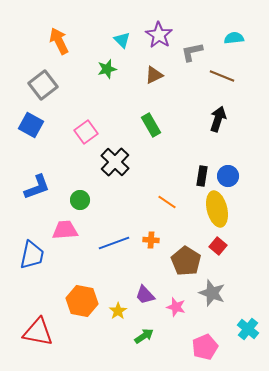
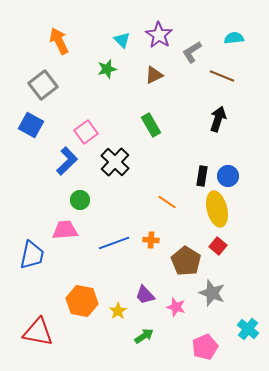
gray L-shape: rotated 20 degrees counterclockwise
blue L-shape: moved 30 px right, 26 px up; rotated 24 degrees counterclockwise
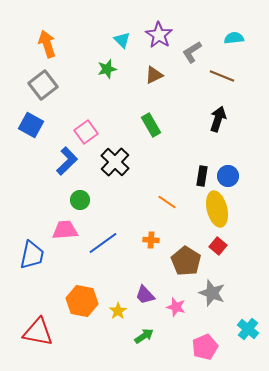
orange arrow: moved 12 px left, 3 px down; rotated 8 degrees clockwise
blue line: moved 11 px left; rotated 16 degrees counterclockwise
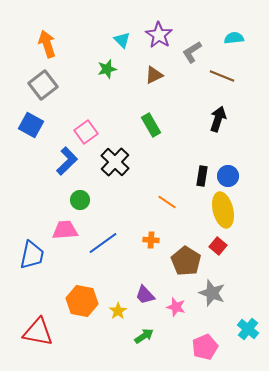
yellow ellipse: moved 6 px right, 1 px down
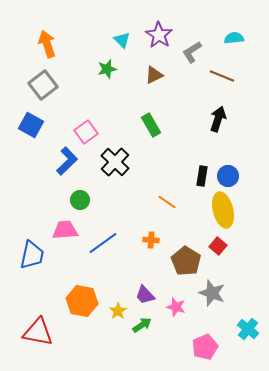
green arrow: moved 2 px left, 11 px up
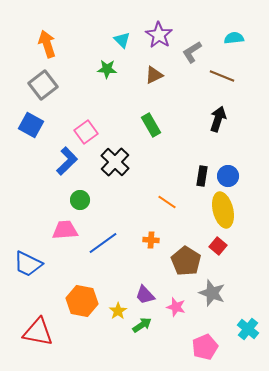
green star: rotated 18 degrees clockwise
blue trapezoid: moved 4 px left, 9 px down; rotated 104 degrees clockwise
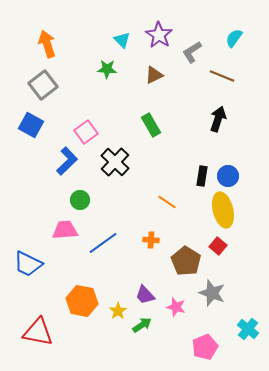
cyan semicircle: rotated 48 degrees counterclockwise
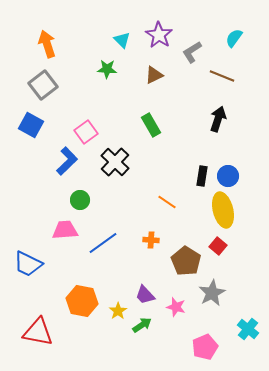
gray star: rotated 24 degrees clockwise
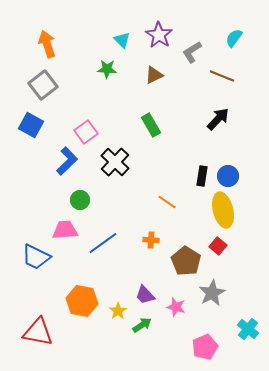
black arrow: rotated 25 degrees clockwise
blue trapezoid: moved 8 px right, 7 px up
